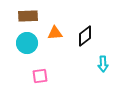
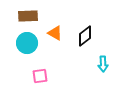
orange triangle: rotated 35 degrees clockwise
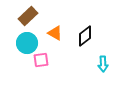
brown rectangle: rotated 42 degrees counterclockwise
pink square: moved 1 px right, 16 px up
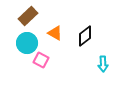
pink square: rotated 35 degrees clockwise
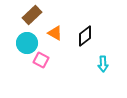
brown rectangle: moved 4 px right, 1 px up
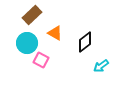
black diamond: moved 6 px down
cyan arrow: moved 2 px left, 2 px down; rotated 56 degrees clockwise
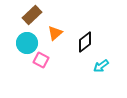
orange triangle: rotated 49 degrees clockwise
